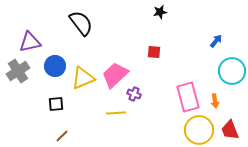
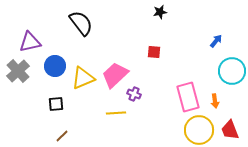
gray cross: rotated 10 degrees counterclockwise
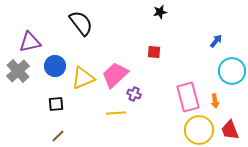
brown line: moved 4 px left
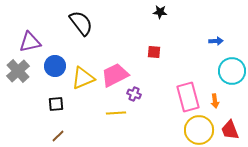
black star: rotated 16 degrees clockwise
blue arrow: rotated 48 degrees clockwise
pink trapezoid: rotated 16 degrees clockwise
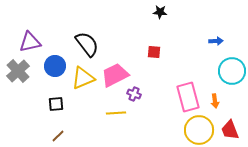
black semicircle: moved 6 px right, 21 px down
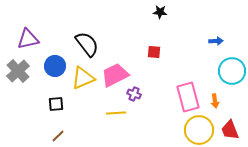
purple triangle: moved 2 px left, 3 px up
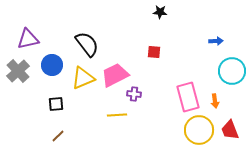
blue circle: moved 3 px left, 1 px up
purple cross: rotated 16 degrees counterclockwise
yellow line: moved 1 px right, 2 px down
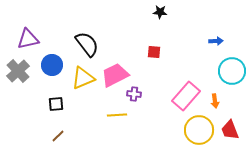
pink rectangle: moved 2 px left, 1 px up; rotated 56 degrees clockwise
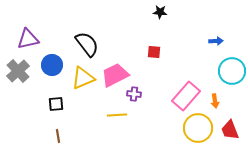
yellow circle: moved 1 px left, 2 px up
brown line: rotated 56 degrees counterclockwise
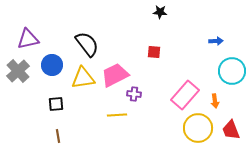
yellow triangle: rotated 15 degrees clockwise
pink rectangle: moved 1 px left, 1 px up
red trapezoid: moved 1 px right
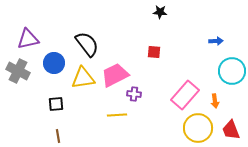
blue circle: moved 2 px right, 2 px up
gray cross: rotated 20 degrees counterclockwise
